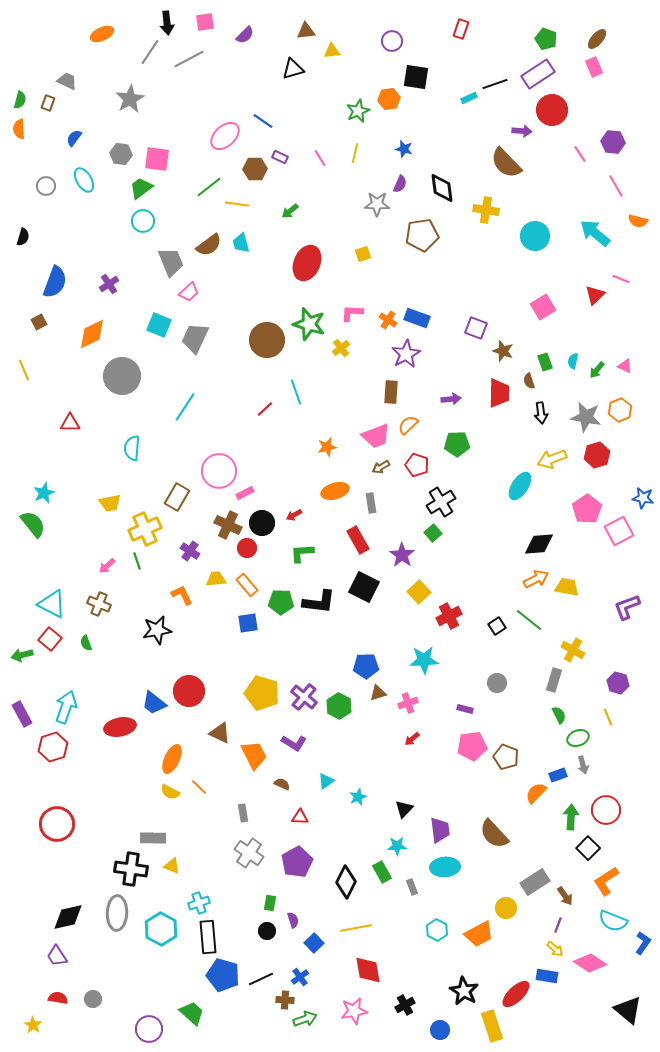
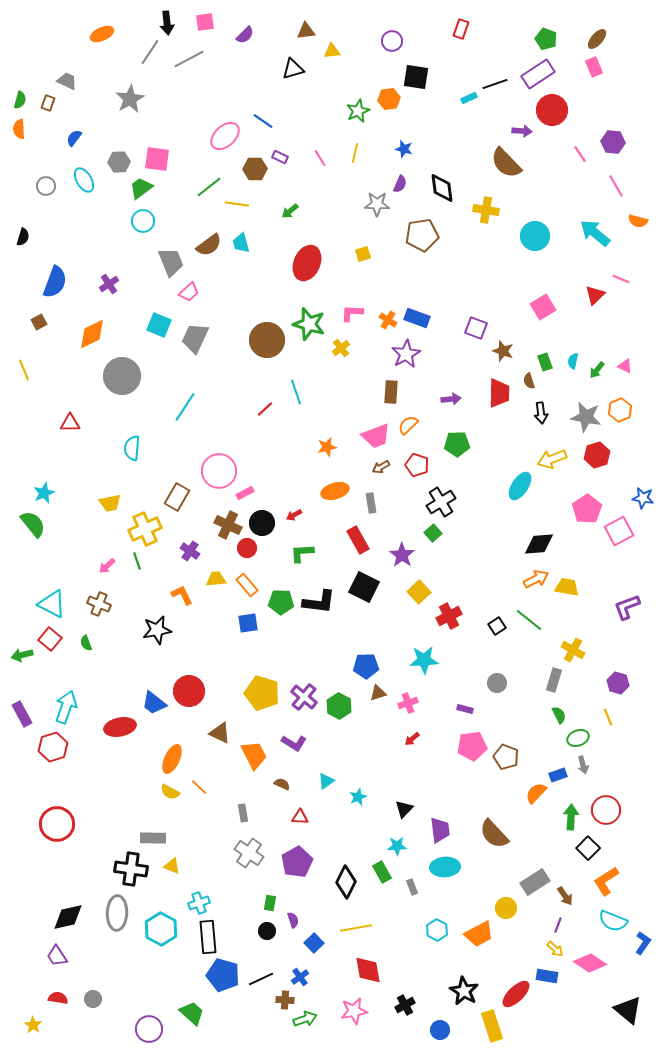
gray hexagon at (121, 154): moved 2 px left, 8 px down; rotated 10 degrees counterclockwise
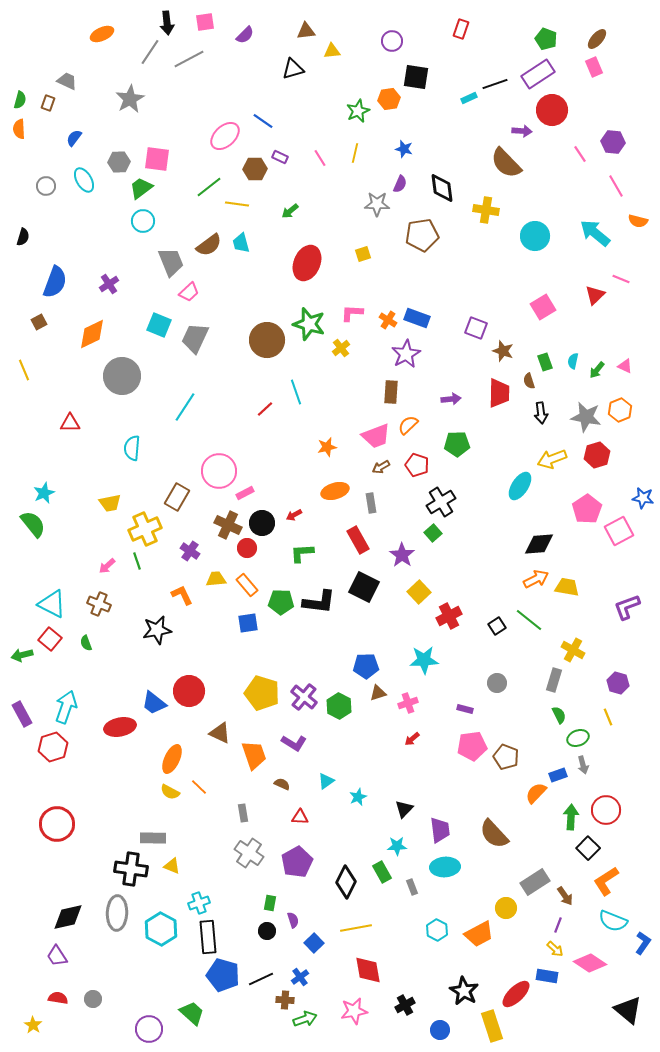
orange trapezoid at (254, 755): rotated 8 degrees clockwise
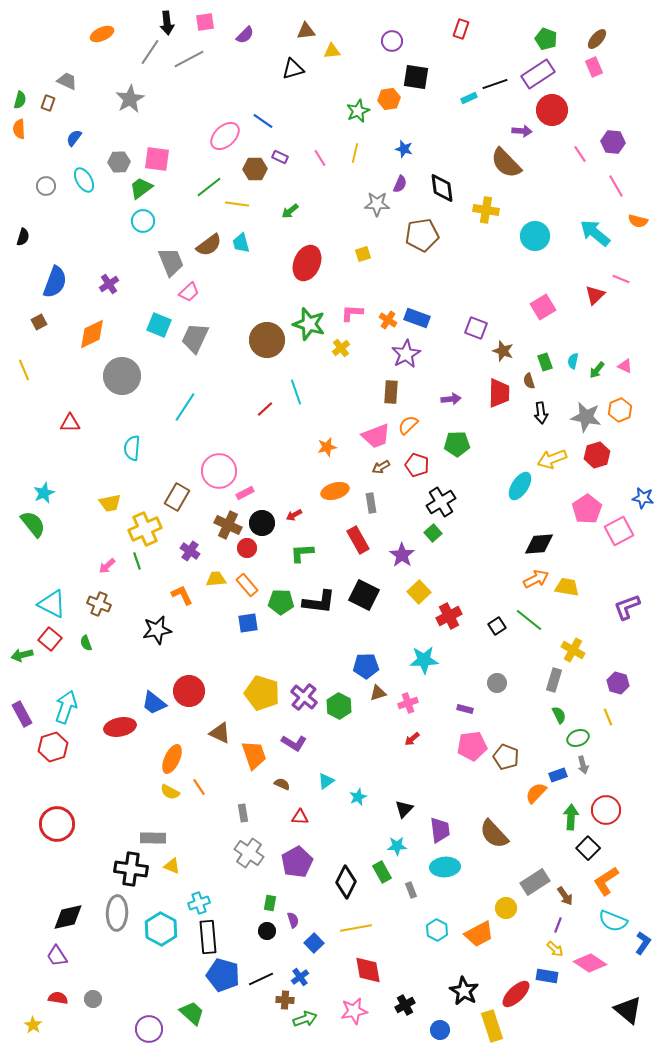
black square at (364, 587): moved 8 px down
orange line at (199, 787): rotated 12 degrees clockwise
gray rectangle at (412, 887): moved 1 px left, 3 px down
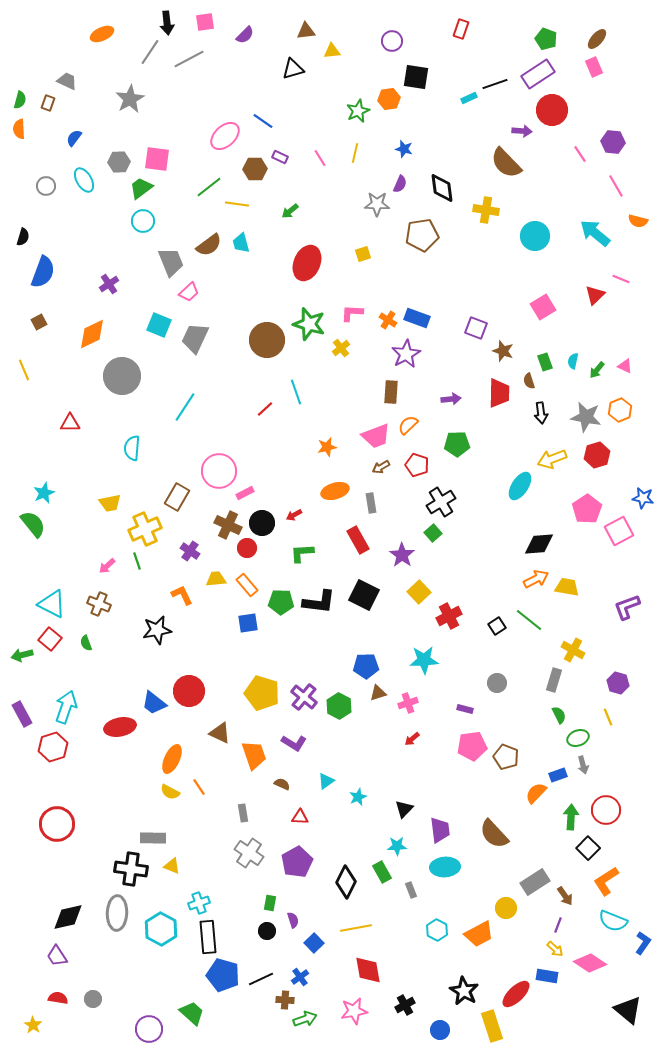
blue semicircle at (55, 282): moved 12 px left, 10 px up
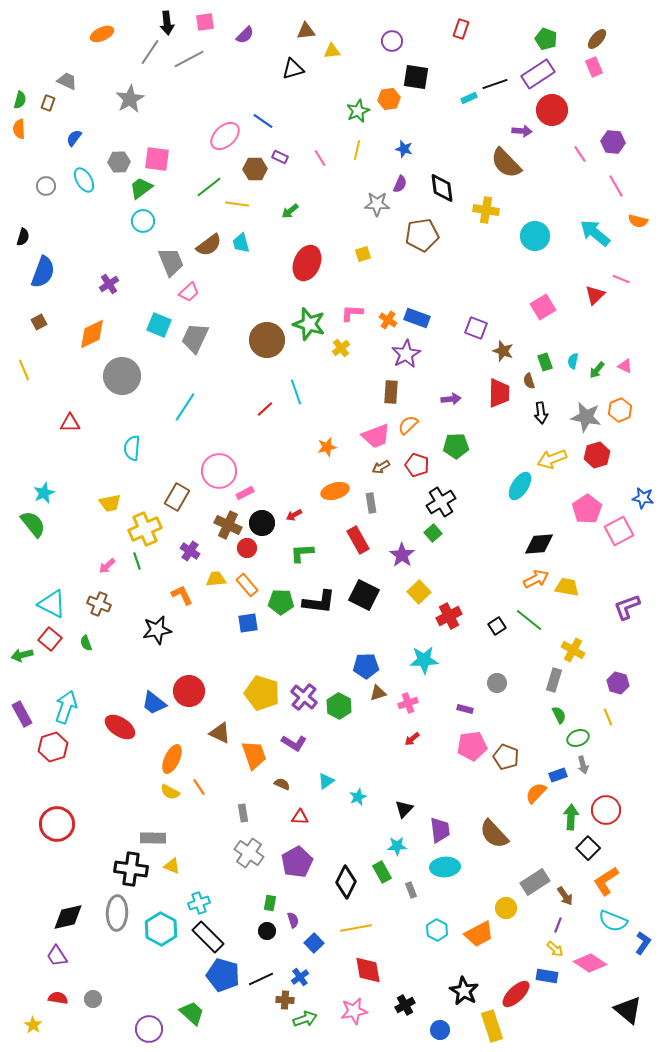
yellow line at (355, 153): moved 2 px right, 3 px up
green pentagon at (457, 444): moved 1 px left, 2 px down
red ellipse at (120, 727): rotated 44 degrees clockwise
black rectangle at (208, 937): rotated 40 degrees counterclockwise
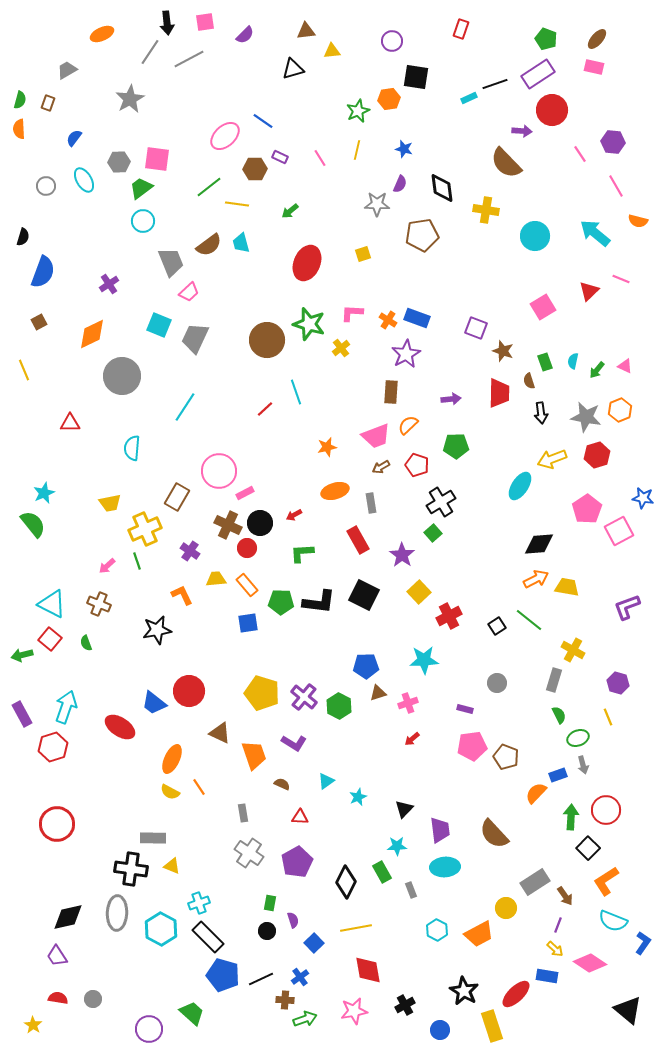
pink rectangle at (594, 67): rotated 54 degrees counterclockwise
gray trapezoid at (67, 81): moved 11 px up; rotated 55 degrees counterclockwise
red triangle at (595, 295): moved 6 px left, 4 px up
black circle at (262, 523): moved 2 px left
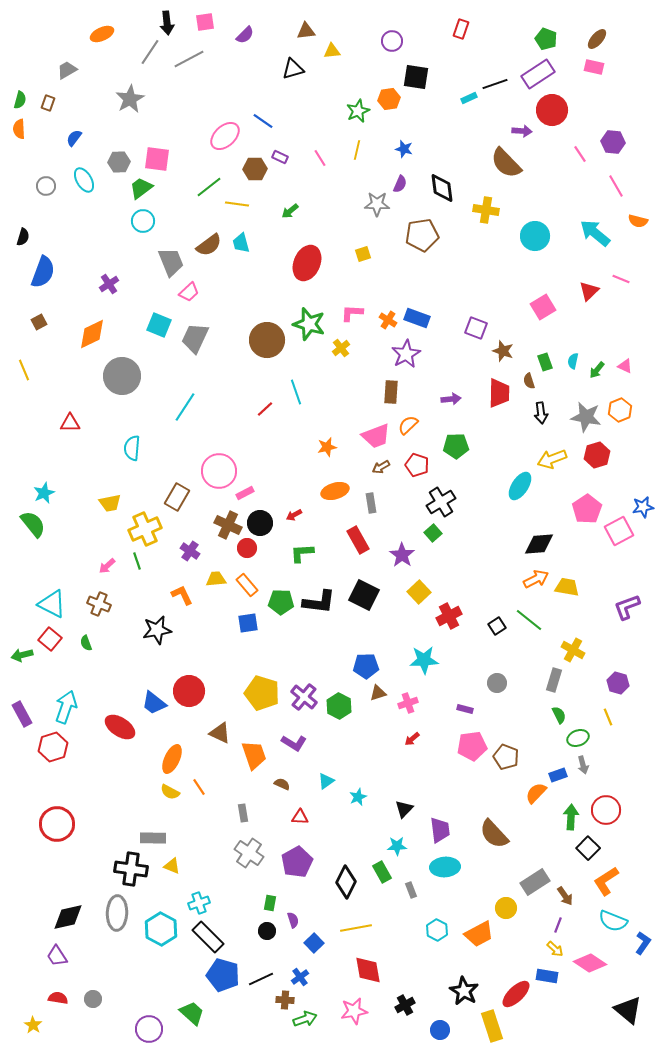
blue star at (643, 498): moved 9 px down; rotated 20 degrees counterclockwise
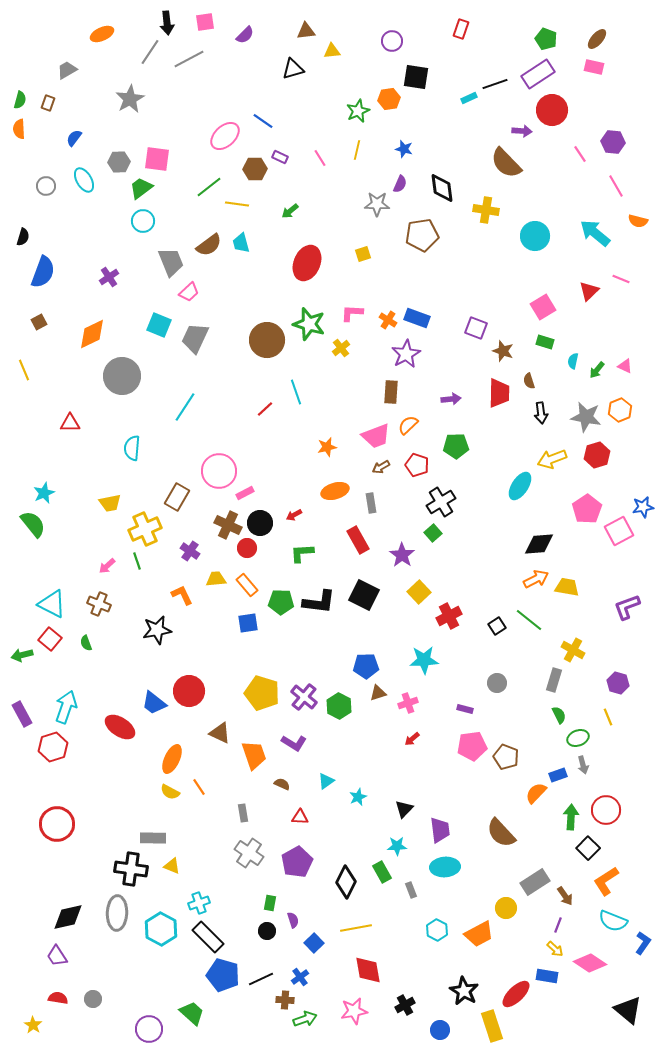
purple cross at (109, 284): moved 7 px up
green rectangle at (545, 362): moved 20 px up; rotated 54 degrees counterclockwise
brown semicircle at (494, 834): moved 7 px right, 1 px up
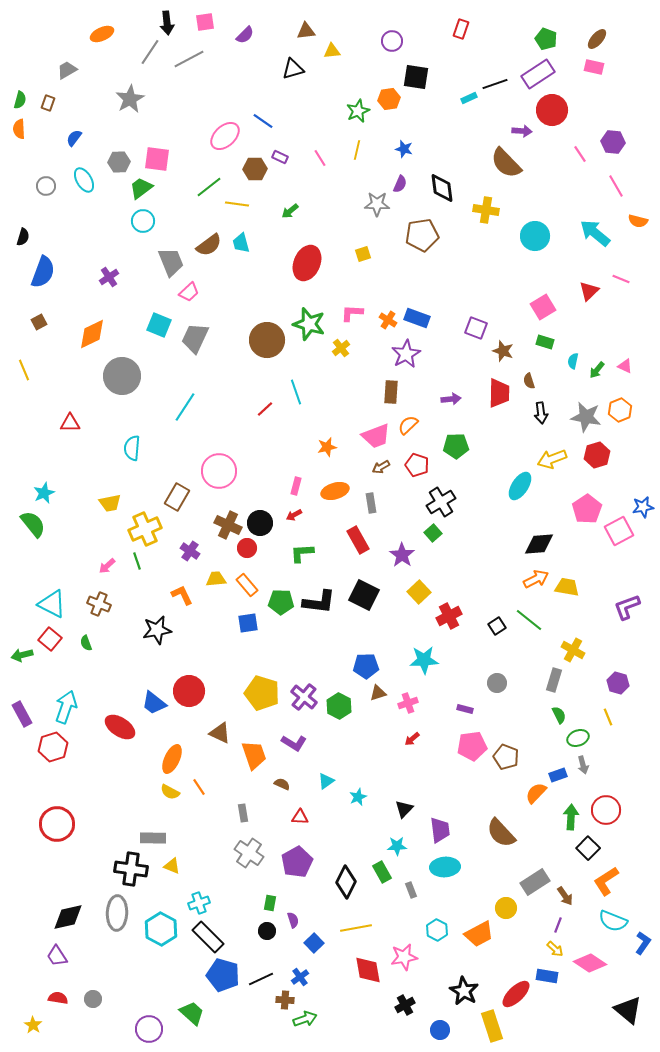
pink rectangle at (245, 493): moved 51 px right, 7 px up; rotated 48 degrees counterclockwise
pink star at (354, 1011): moved 50 px right, 54 px up
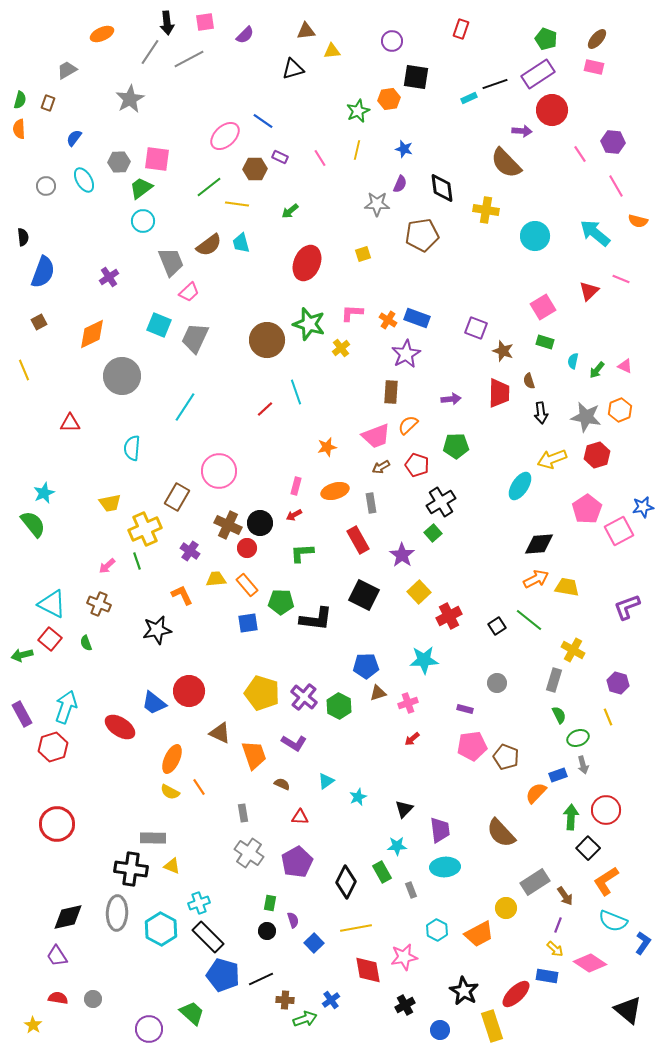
black semicircle at (23, 237): rotated 24 degrees counterclockwise
black L-shape at (319, 602): moved 3 px left, 17 px down
blue cross at (300, 977): moved 31 px right, 23 px down
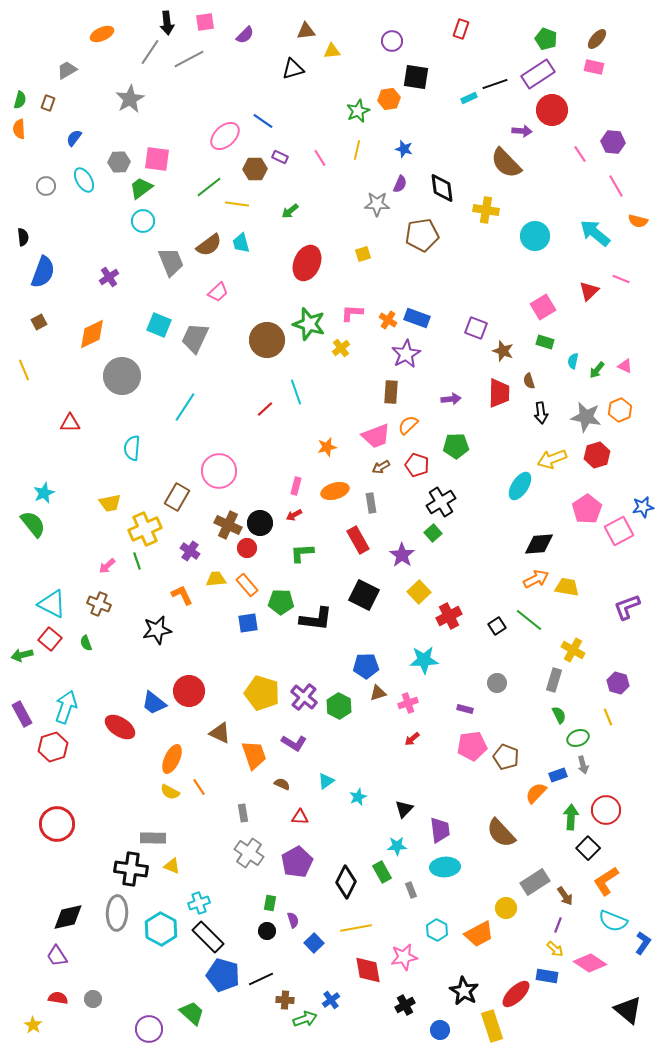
pink trapezoid at (189, 292): moved 29 px right
